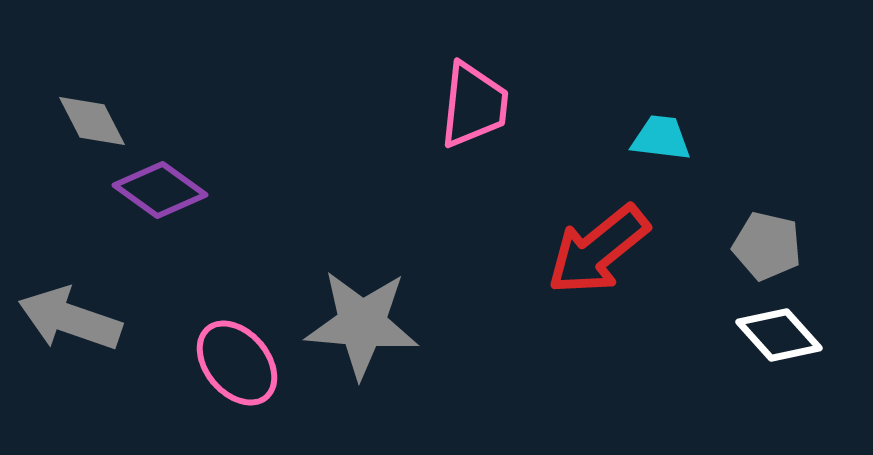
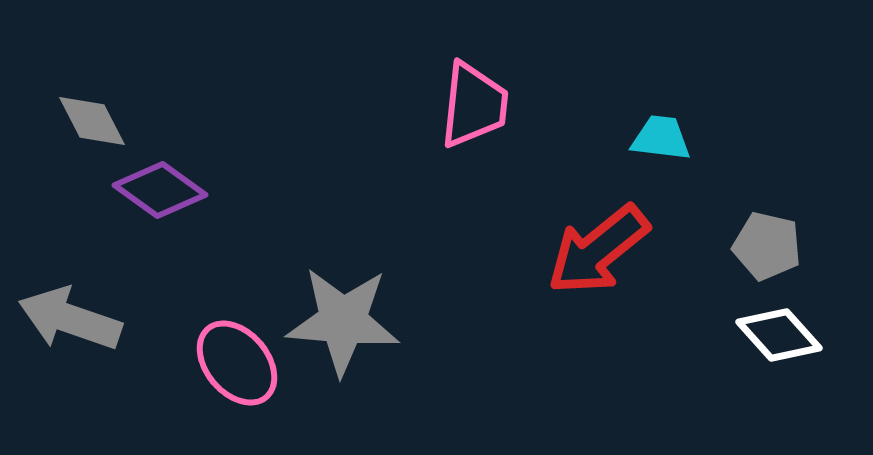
gray star: moved 19 px left, 3 px up
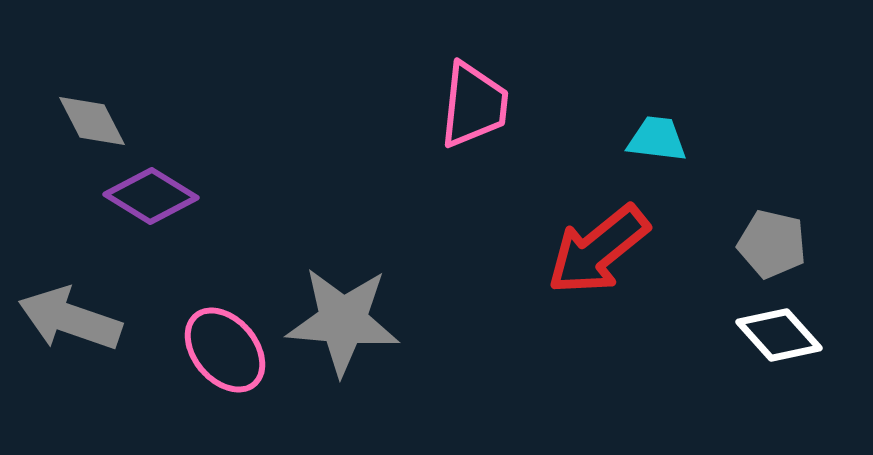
cyan trapezoid: moved 4 px left, 1 px down
purple diamond: moved 9 px left, 6 px down; rotated 4 degrees counterclockwise
gray pentagon: moved 5 px right, 2 px up
pink ellipse: moved 12 px left, 13 px up
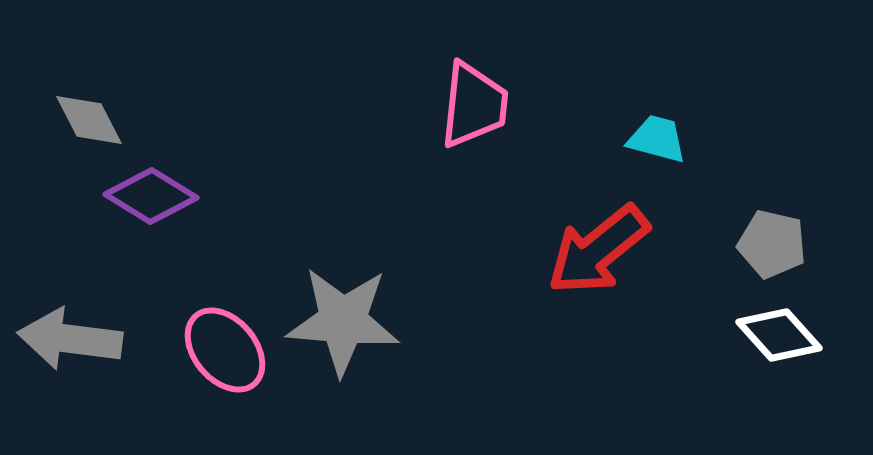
gray diamond: moved 3 px left, 1 px up
cyan trapezoid: rotated 8 degrees clockwise
gray arrow: moved 20 px down; rotated 12 degrees counterclockwise
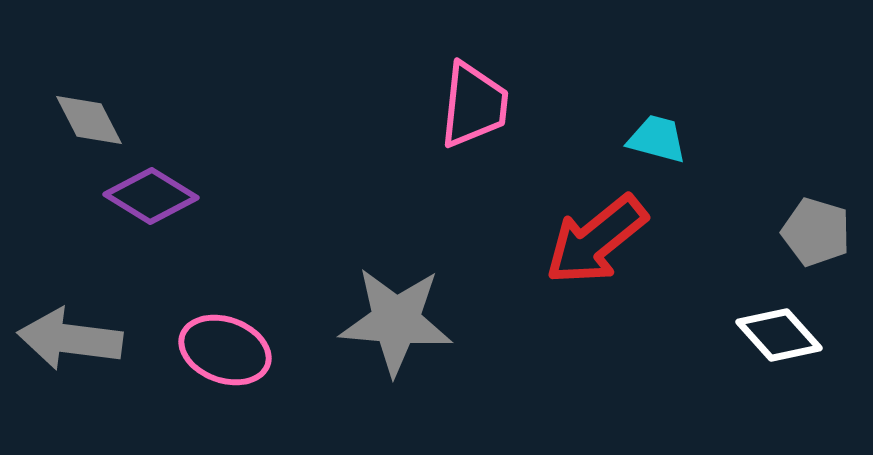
gray pentagon: moved 44 px right, 12 px up; rotated 4 degrees clockwise
red arrow: moved 2 px left, 10 px up
gray star: moved 53 px right
pink ellipse: rotated 30 degrees counterclockwise
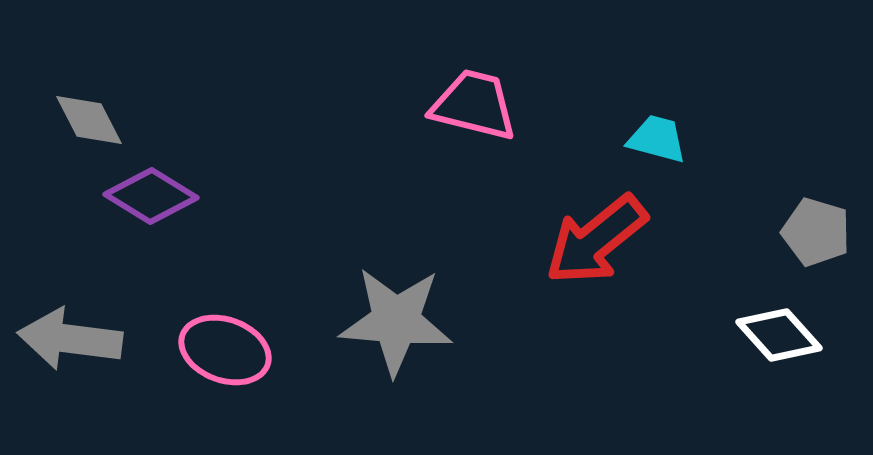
pink trapezoid: rotated 82 degrees counterclockwise
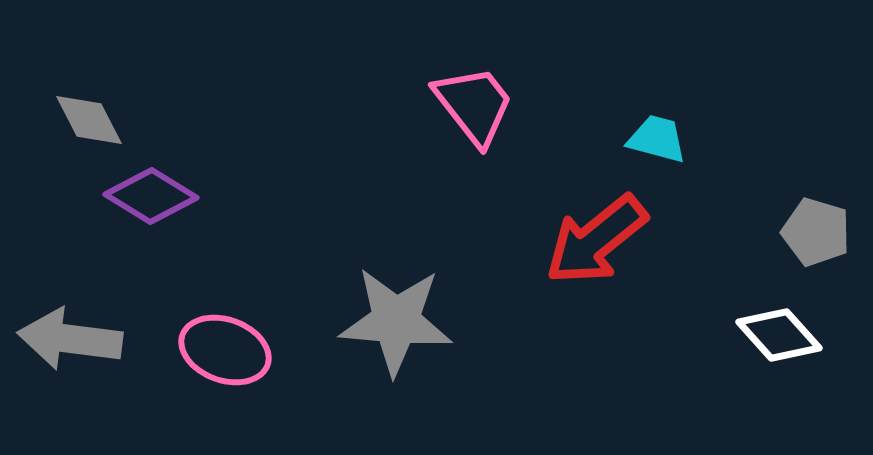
pink trapezoid: rotated 38 degrees clockwise
